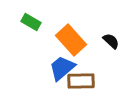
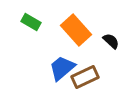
orange rectangle: moved 5 px right, 10 px up
brown rectangle: moved 4 px right, 4 px up; rotated 24 degrees counterclockwise
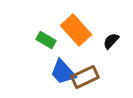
green rectangle: moved 15 px right, 18 px down
black semicircle: rotated 90 degrees counterclockwise
blue trapezoid: moved 1 px right, 4 px down; rotated 92 degrees counterclockwise
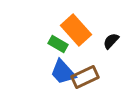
green rectangle: moved 12 px right, 4 px down
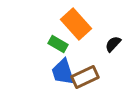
orange rectangle: moved 6 px up
black semicircle: moved 2 px right, 3 px down
blue trapezoid: rotated 24 degrees clockwise
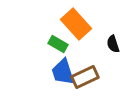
black semicircle: rotated 60 degrees counterclockwise
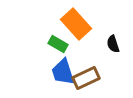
brown rectangle: moved 1 px right, 1 px down
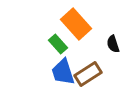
green rectangle: rotated 18 degrees clockwise
brown rectangle: moved 2 px right, 4 px up; rotated 8 degrees counterclockwise
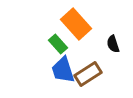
blue trapezoid: moved 2 px up
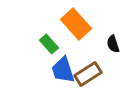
green rectangle: moved 9 px left
